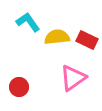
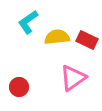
cyan L-shape: rotated 90 degrees counterclockwise
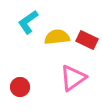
red circle: moved 1 px right
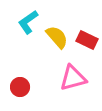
yellow semicircle: rotated 55 degrees clockwise
pink triangle: rotated 20 degrees clockwise
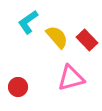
red rectangle: rotated 20 degrees clockwise
pink triangle: moved 2 px left
red circle: moved 2 px left
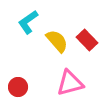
yellow semicircle: moved 4 px down
pink triangle: moved 1 px left, 5 px down
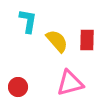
cyan L-shape: moved 1 px up; rotated 135 degrees clockwise
red rectangle: rotated 45 degrees clockwise
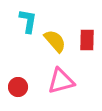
yellow semicircle: moved 2 px left
pink triangle: moved 9 px left, 2 px up
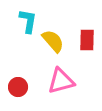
yellow semicircle: moved 2 px left
